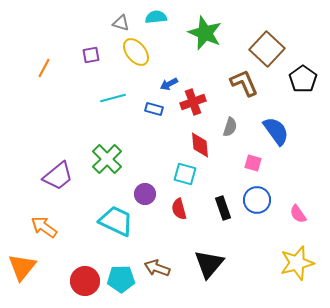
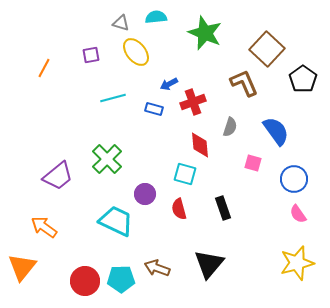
blue circle: moved 37 px right, 21 px up
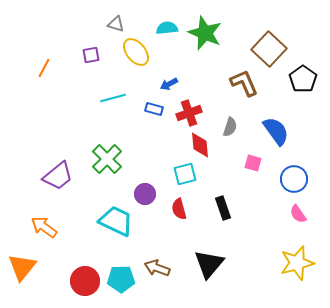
cyan semicircle: moved 11 px right, 11 px down
gray triangle: moved 5 px left, 1 px down
brown square: moved 2 px right
red cross: moved 4 px left, 11 px down
cyan square: rotated 30 degrees counterclockwise
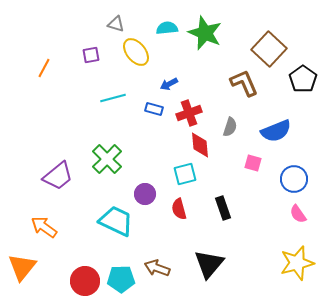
blue semicircle: rotated 104 degrees clockwise
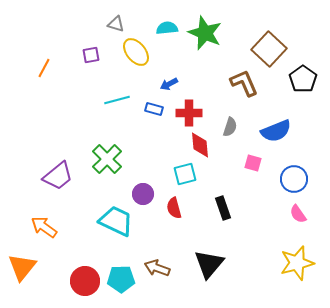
cyan line: moved 4 px right, 2 px down
red cross: rotated 20 degrees clockwise
purple circle: moved 2 px left
red semicircle: moved 5 px left, 1 px up
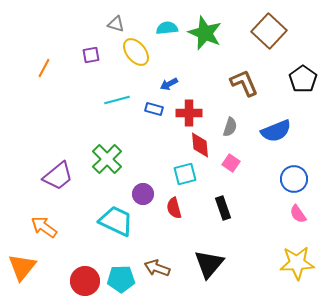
brown square: moved 18 px up
pink square: moved 22 px left; rotated 18 degrees clockwise
yellow star: rotated 12 degrees clockwise
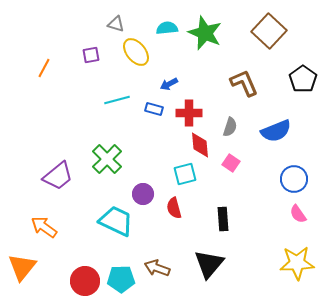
black rectangle: moved 11 px down; rotated 15 degrees clockwise
